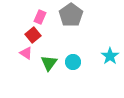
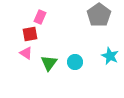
gray pentagon: moved 28 px right
red square: moved 3 px left, 1 px up; rotated 28 degrees clockwise
cyan star: rotated 12 degrees counterclockwise
cyan circle: moved 2 px right
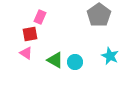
green triangle: moved 6 px right, 3 px up; rotated 36 degrees counterclockwise
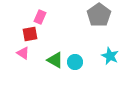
pink triangle: moved 3 px left
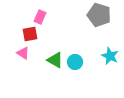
gray pentagon: rotated 20 degrees counterclockwise
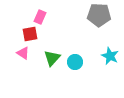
gray pentagon: rotated 15 degrees counterclockwise
green triangle: moved 3 px left, 2 px up; rotated 42 degrees clockwise
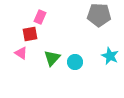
pink triangle: moved 2 px left
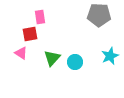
pink rectangle: rotated 32 degrees counterclockwise
cyan star: rotated 24 degrees clockwise
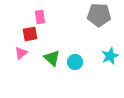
pink triangle: rotated 48 degrees clockwise
green triangle: rotated 30 degrees counterclockwise
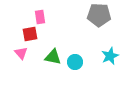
pink triangle: rotated 32 degrees counterclockwise
green triangle: moved 1 px right, 1 px up; rotated 30 degrees counterclockwise
